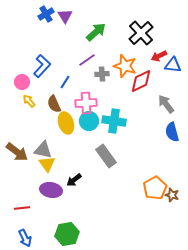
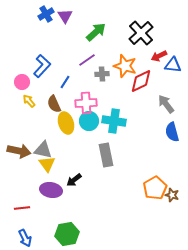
brown arrow: moved 2 px right, 1 px up; rotated 25 degrees counterclockwise
gray rectangle: moved 1 px up; rotated 25 degrees clockwise
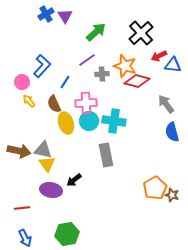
red diamond: moved 4 px left; rotated 40 degrees clockwise
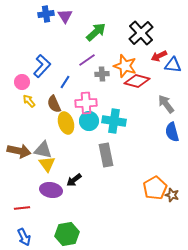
blue cross: rotated 21 degrees clockwise
blue arrow: moved 1 px left, 1 px up
